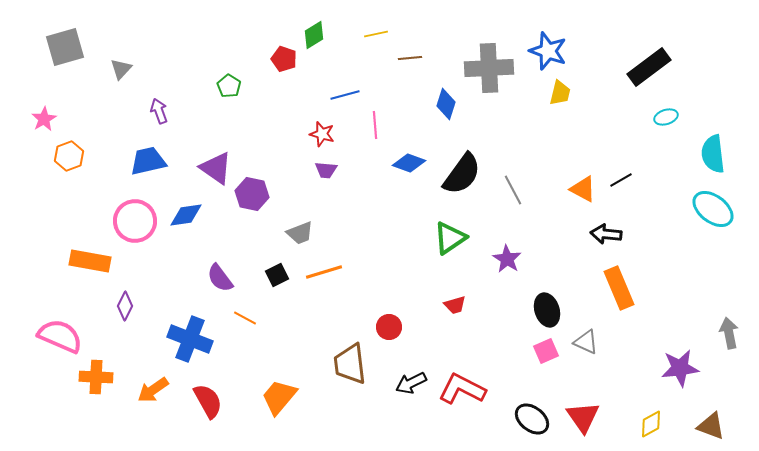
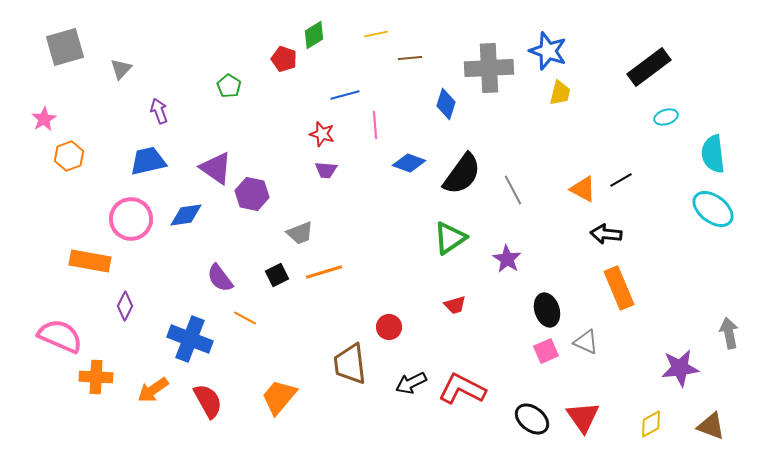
pink circle at (135, 221): moved 4 px left, 2 px up
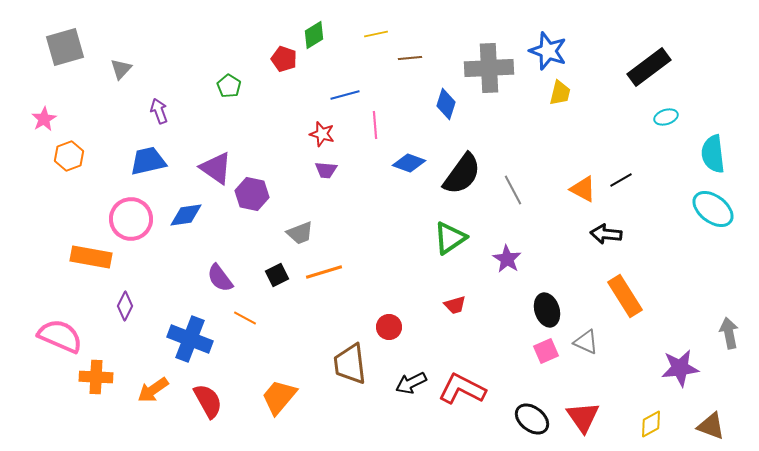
orange rectangle at (90, 261): moved 1 px right, 4 px up
orange rectangle at (619, 288): moved 6 px right, 8 px down; rotated 9 degrees counterclockwise
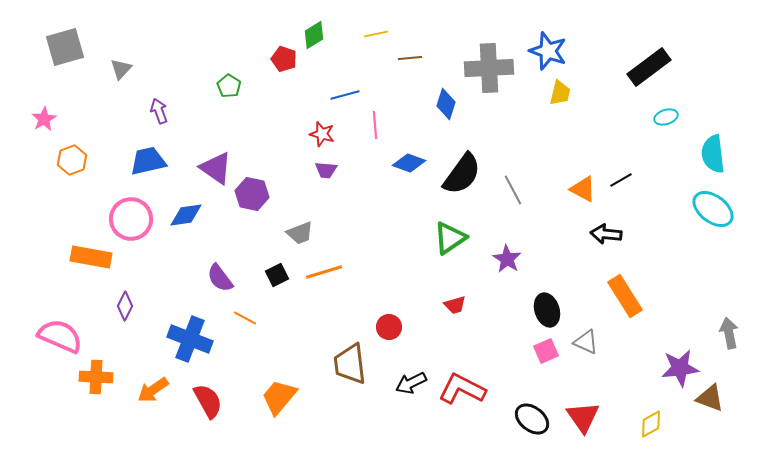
orange hexagon at (69, 156): moved 3 px right, 4 px down
brown triangle at (711, 426): moved 1 px left, 28 px up
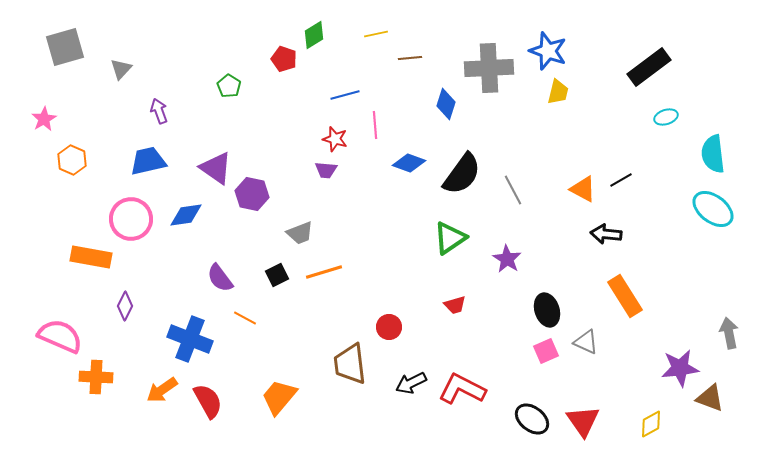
yellow trapezoid at (560, 93): moved 2 px left, 1 px up
red star at (322, 134): moved 13 px right, 5 px down
orange hexagon at (72, 160): rotated 16 degrees counterclockwise
orange arrow at (153, 390): moved 9 px right
red triangle at (583, 417): moved 4 px down
